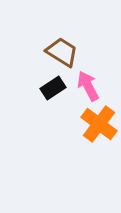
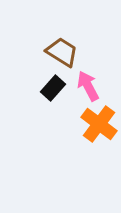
black rectangle: rotated 15 degrees counterclockwise
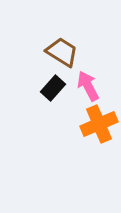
orange cross: rotated 30 degrees clockwise
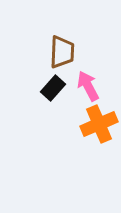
brown trapezoid: rotated 60 degrees clockwise
